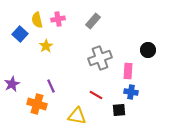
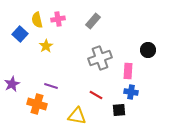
purple line: rotated 48 degrees counterclockwise
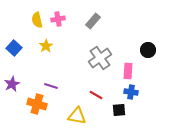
blue square: moved 6 px left, 14 px down
gray cross: rotated 15 degrees counterclockwise
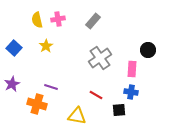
pink rectangle: moved 4 px right, 2 px up
purple line: moved 1 px down
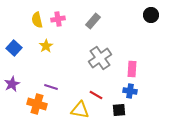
black circle: moved 3 px right, 35 px up
blue cross: moved 1 px left, 1 px up
yellow triangle: moved 3 px right, 6 px up
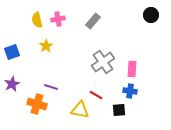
blue square: moved 2 px left, 4 px down; rotated 28 degrees clockwise
gray cross: moved 3 px right, 4 px down
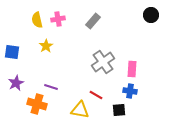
blue square: rotated 28 degrees clockwise
purple star: moved 4 px right, 1 px up
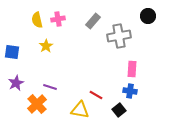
black circle: moved 3 px left, 1 px down
gray cross: moved 16 px right, 26 px up; rotated 25 degrees clockwise
purple line: moved 1 px left
orange cross: rotated 30 degrees clockwise
black square: rotated 32 degrees counterclockwise
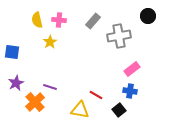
pink cross: moved 1 px right, 1 px down; rotated 16 degrees clockwise
yellow star: moved 4 px right, 4 px up
pink rectangle: rotated 49 degrees clockwise
orange cross: moved 2 px left, 2 px up
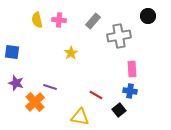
yellow star: moved 21 px right, 11 px down
pink rectangle: rotated 56 degrees counterclockwise
purple star: rotated 28 degrees counterclockwise
yellow triangle: moved 7 px down
